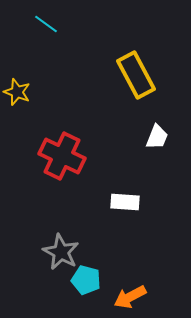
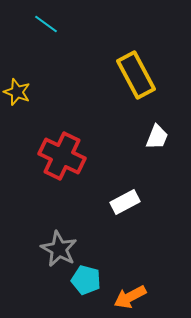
white rectangle: rotated 32 degrees counterclockwise
gray star: moved 2 px left, 3 px up
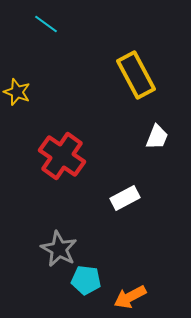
red cross: rotated 9 degrees clockwise
white rectangle: moved 4 px up
cyan pentagon: rotated 8 degrees counterclockwise
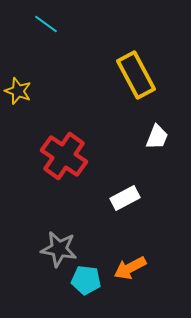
yellow star: moved 1 px right, 1 px up
red cross: moved 2 px right
gray star: rotated 18 degrees counterclockwise
orange arrow: moved 29 px up
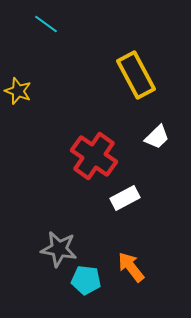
white trapezoid: rotated 24 degrees clockwise
red cross: moved 30 px right
orange arrow: moved 1 px right, 1 px up; rotated 80 degrees clockwise
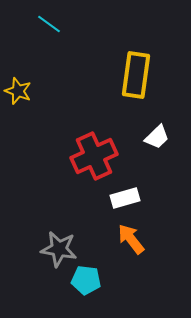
cyan line: moved 3 px right
yellow rectangle: rotated 36 degrees clockwise
red cross: rotated 30 degrees clockwise
white rectangle: rotated 12 degrees clockwise
orange arrow: moved 28 px up
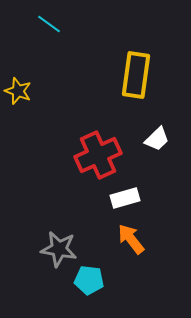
white trapezoid: moved 2 px down
red cross: moved 4 px right, 1 px up
cyan pentagon: moved 3 px right
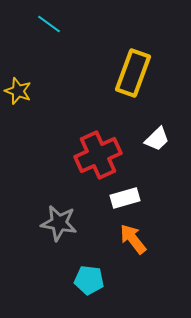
yellow rectangle: moved 3 px left, 2 px up; rotated 12 degrees clockwise
orange arrow: moved 2 px right
gray star: moved 26 px up
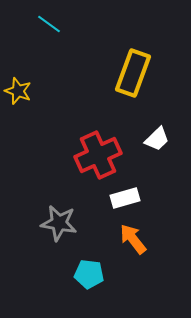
cyan pentagon: moved 6 px up
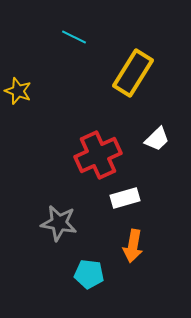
cyan line: moved 25 px right, 13 px down; rotated 10 degrees counterclockwise
yellow rectangle: rotated 12 degrees clockwise
orange arrow: moved 7 px down; rotated 132 degrees counterclockwise
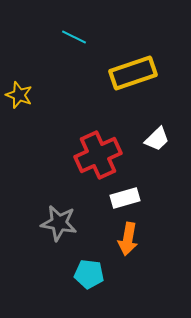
yellow rectangle: rotated 39 degrees clockwise
yellow star: moved 1 px right, 4 px down
orange arrow: moved 5 px left, 7 px up
